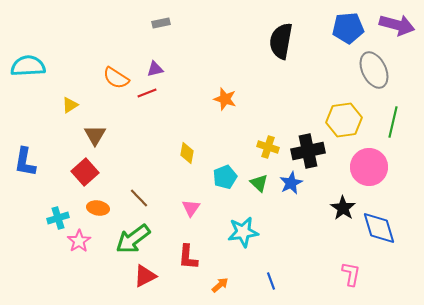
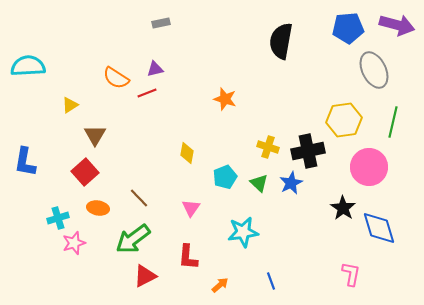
pink star: moved 5 px left, 2 px down; rotated 15 degrees clockwise
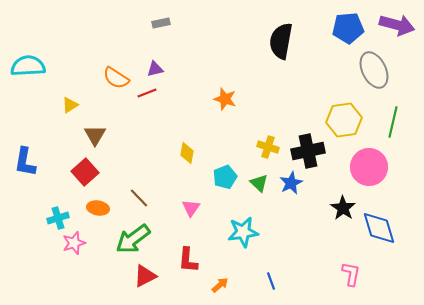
red L-shape: moved 3 px down
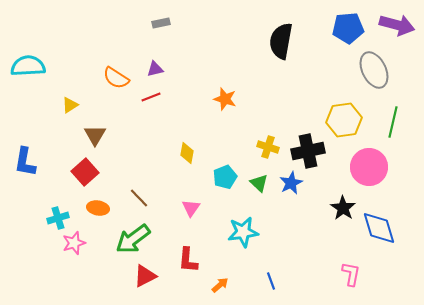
red line: moved 4 px right, 4 px down
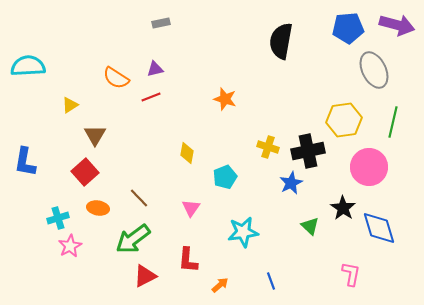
green triangle: moved 51 px right, 43 px down
pink star: moved 4 px left, 3 px down; rotated 10 degrees counterclockwise
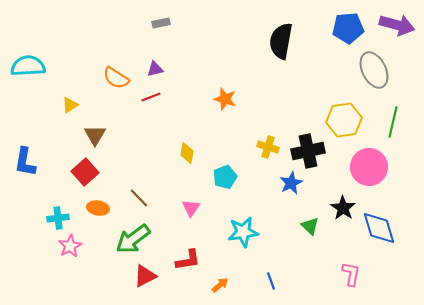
cyan cross: rotated 10 degrees clockwise
red L-shape: rotated 104 degrees counterclockwise
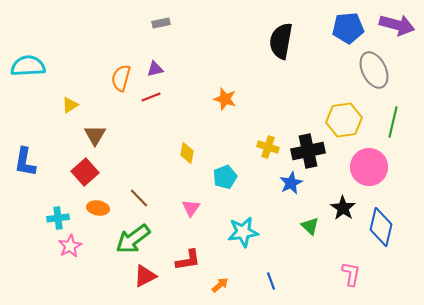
orange semicircle: moved 5 px right; rotated 72 degrees clockwise
blue diamond: moved 2 px right, 1 px up; rotated 30 degrees clockwise
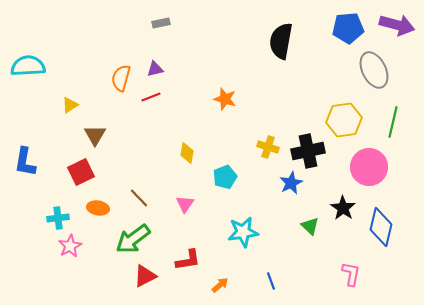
red square: moved 4 px left; rotated 16 degrees clockwise
pink triangle: moved 6 px left, 4 px up
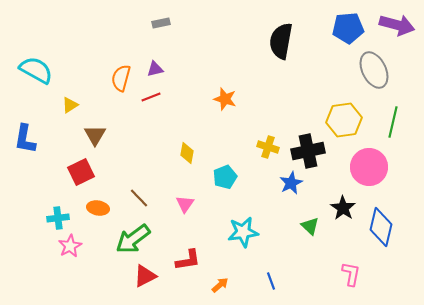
cyan semicircle: moved 8 px right, 4 px down; rotated 32 degrees clockwise
blue L-shape: moved 23 px up
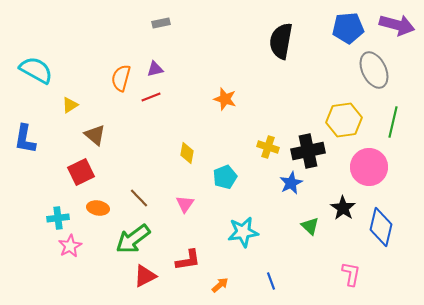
brown triangle: rotated 20 degrees counterclockwise
